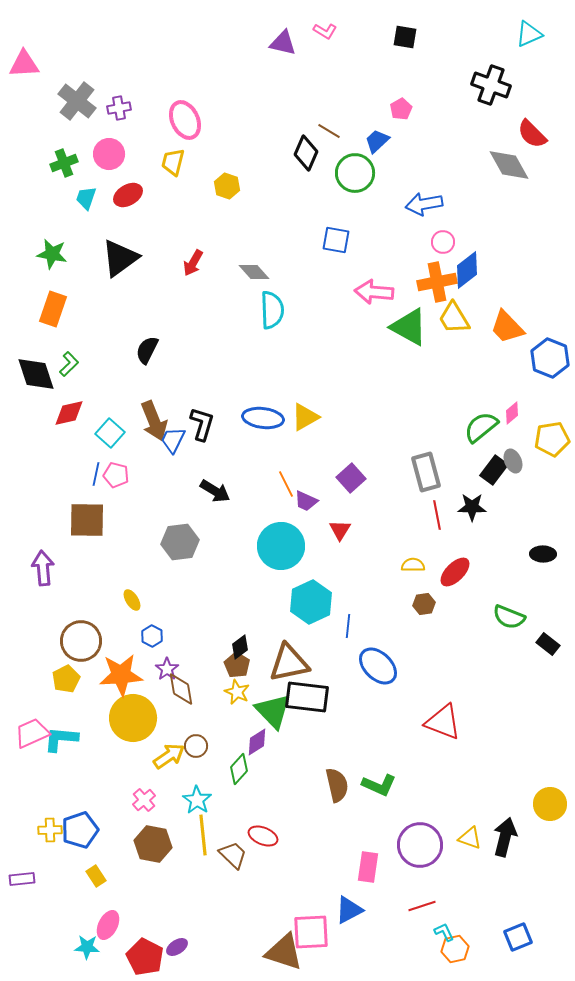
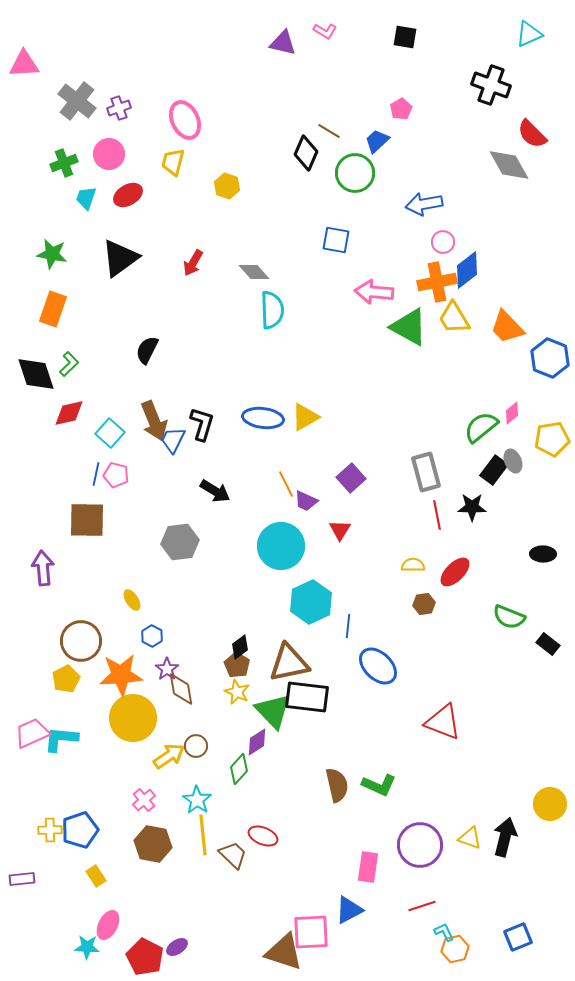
purple cross at (119, 108): rotated 10 degrees counterclockwise
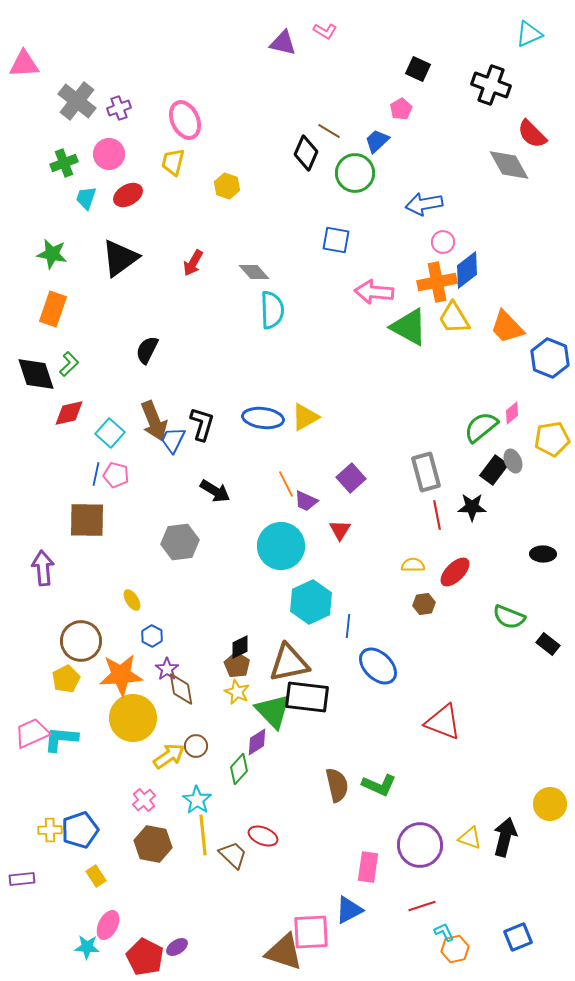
black square at (405, 37): moved 13 px right, 32 px down; rotated 15 degrees clockwise
black diamond at (240, 647): rotated 10 degrees clockwise
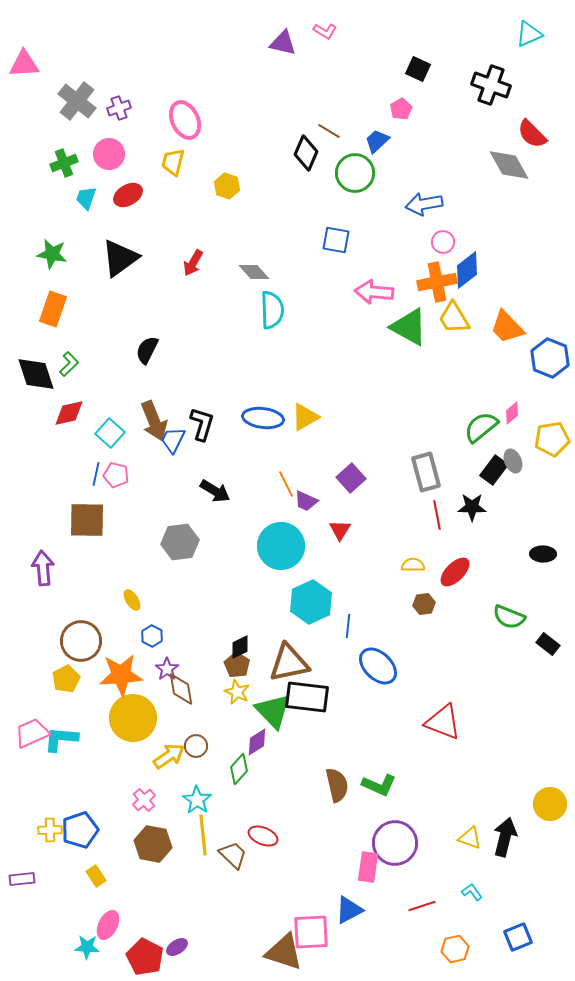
purple circle at (420, 845): moved 25 px left, 2 px up
cyan L-shape at (444, 932): moved 28 px right, 40 px up; rotated 10 degrees counterclockwise
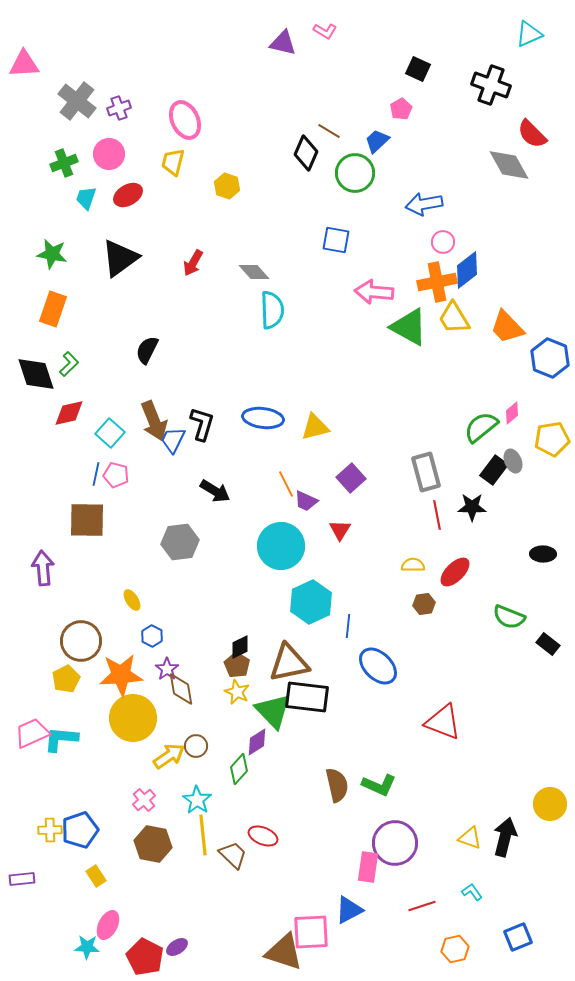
yellow triangle at (305, 417): moved 10 px right, 10 px down; rotated 16 degrees clockwise
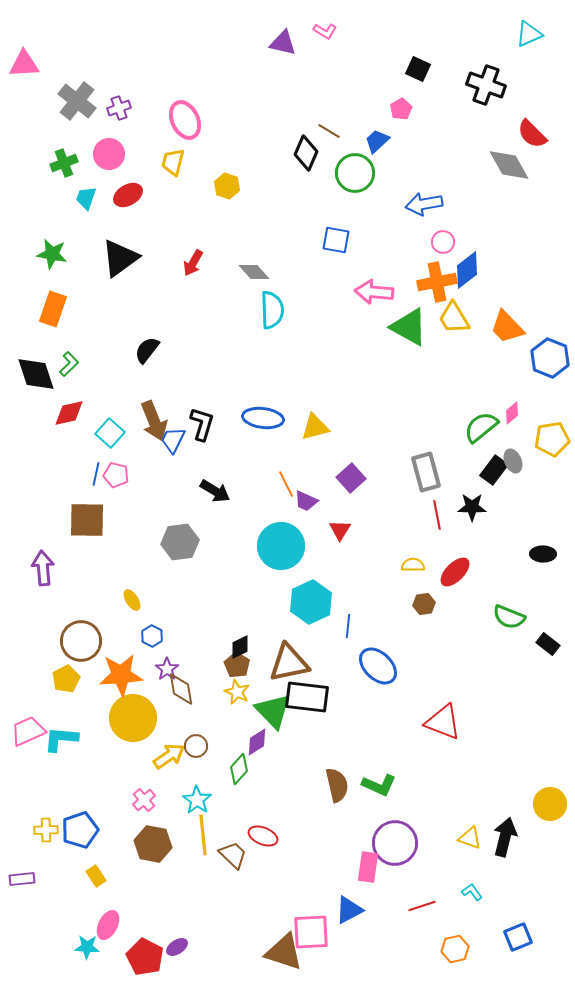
black cross at (491, 85): moved 5 px left
black semicircle at (147, 350): rotated 12 degrees clockwise
pink trapezoid at (32, 733): moved 4 px left, 2 px up
yellow cross at (50, 830): moved 4 px left
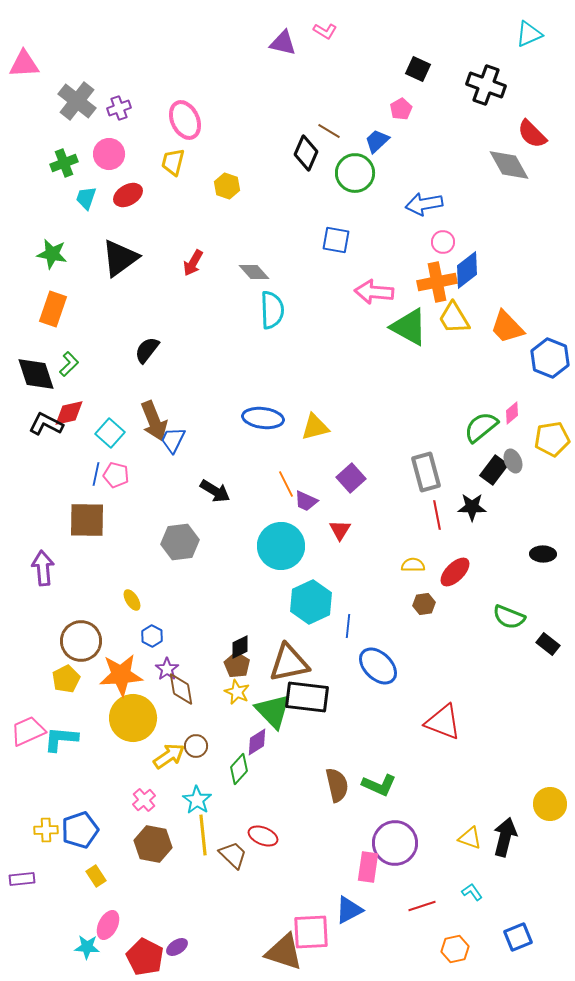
black L-shape at (202, 424): moved 156 px left; rotated 80 degrees counterclockwise
